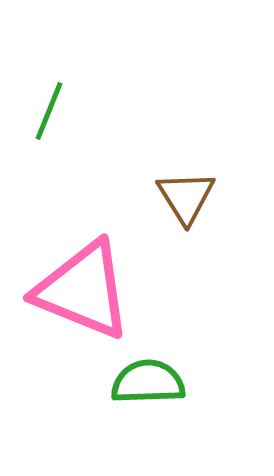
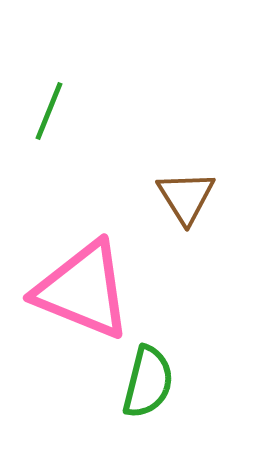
green semicircle: rotated 106 degrees clockwise
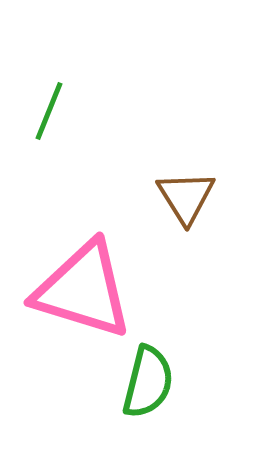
pink triangle: rotated 5 degrees counterclockwise
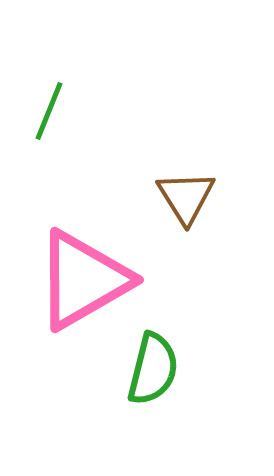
pink triangle: moved 10 px up; rotated 47 degrees counterclockwise
green semicircle: moved 5 px right, 13 px up
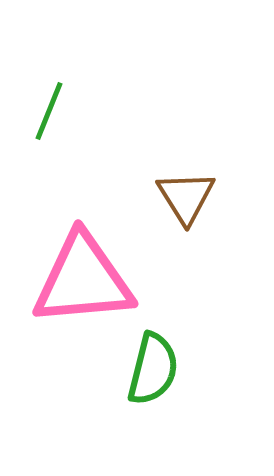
pink triangle: rotated 25 degrees clockwise
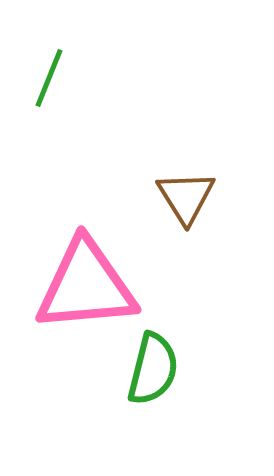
green line: moved 33 px up
pink triangle: moved 3 px right, 6 px down
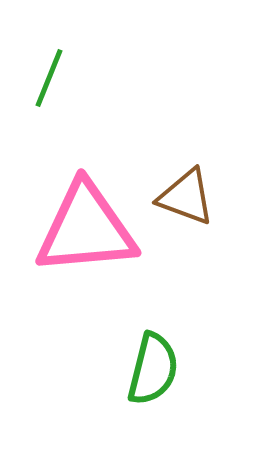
brown triangle: rotated 38 degrees counterclockwise
pink triangle: moved 57 px up
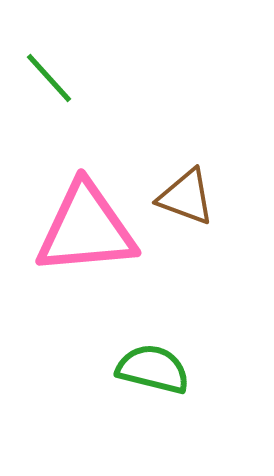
green line: rotated 64 degrees counterclockwise
green semicircle: rotated 90 degrees counterclockwise
